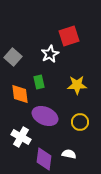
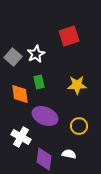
white star: moved 14 px left
yellow circle: moved 1 px left, 4 px down
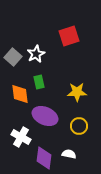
yellow star: moved 7 px down
purple diamond: moved 1 px up
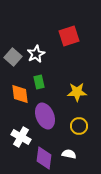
purple ellipse: rotated 45 degrees clockwise
